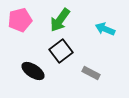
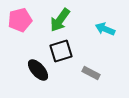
black square: rotated 20 degrees clockwise
black ellipse: moved 5 px right, 1 px up; rotated 15 degrees clockwise
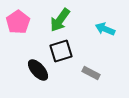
pink pentagon: moved 2 px left, 2 px down; rotated 20 degrees counterclockwise
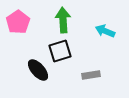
green arrow: moved 3 px right; rotated 140 degrees clockwise
cyan arrow: moved 2 px down
black square: moved 1 px left
gray rectangle: moved 2 px down; rotated 36 degrees counterclockwise
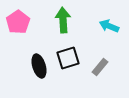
cyan arrow: moved 4 px right, 5 px up
black square: moved 8 px right, 7 px down
black ellipse: moved 1 px right, 4 px up; rotated 25 degrees clockwise
gray rectangle: moved 9 px right, 8 px up; rotated 42 degrees counterclockwise
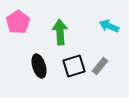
green arrow: moved 3 px left, 12 px down
black square: moved 6 px right, 8 px down
gray rectangle: moved 1 px up
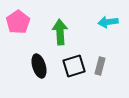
cyan arrow: moved 1 px left, 4 px up; rotated 30 degrees counterclockwise
gray rectangle: rotated 24 degrees counterclockwise
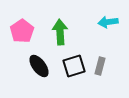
pink pentagon: moved 4 px right, 9 px down
black ellipse: rotated 20 degrees counterclockwise
